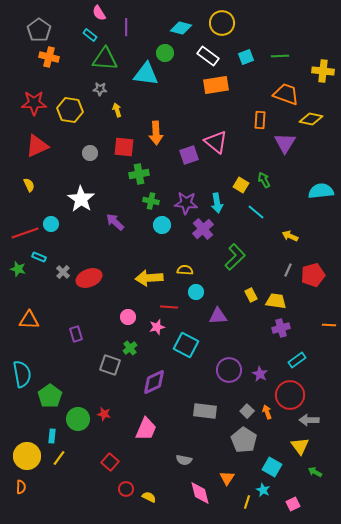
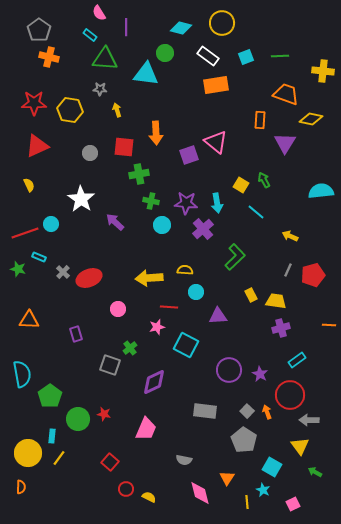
pink circle at (128, 317): moved 10 px left, 8 px up
yellow circle at (27, 456): moved 1 px right, 3 px up
yellow line at (247, 502): rotated 24 degrees counterclockwise
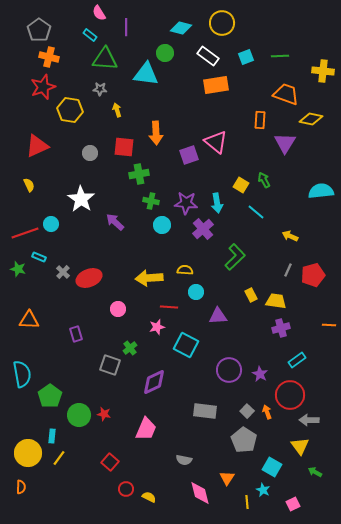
red star at (34, 103): moved 9 px right, 16 px up; rotated 20 degrees counterclockwise
green circle at (78, 419): moved 1 px right, 4 px up
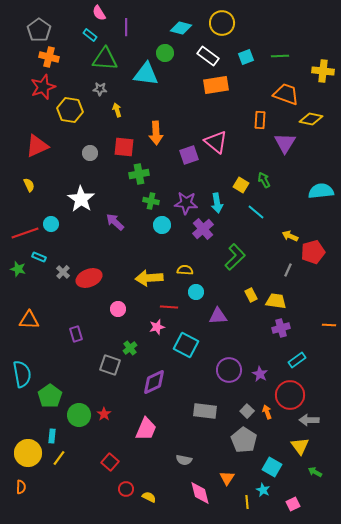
red pentagon at (313, 275): moved 23 px up
red star at (104, 414): rotated 24 degrees clockwise
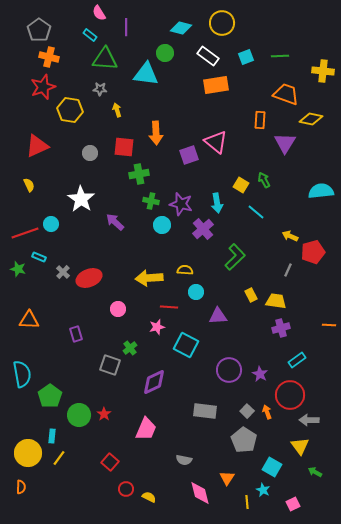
purple star at (186, 203): moved 5 px left, 1 px down; rotated 10 degrees clockwise
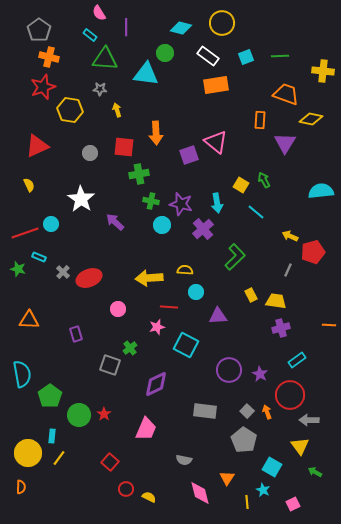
purple diamond at (154, 382): moved 2 px right, 2 px down
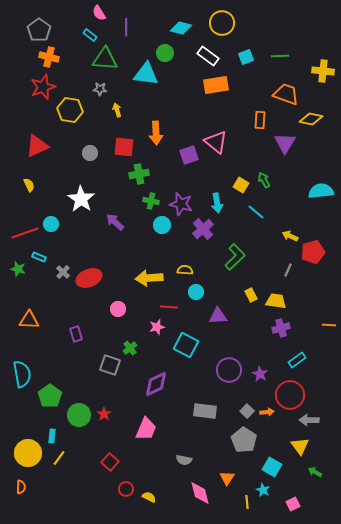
orange arrow at (267, 412): rotated 104 degrees clockwise
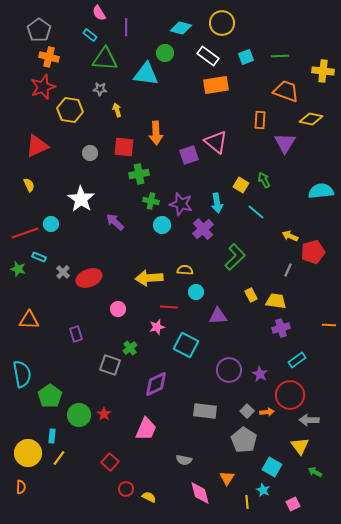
orange trapezoid at (286, 94): moved 3 px up
